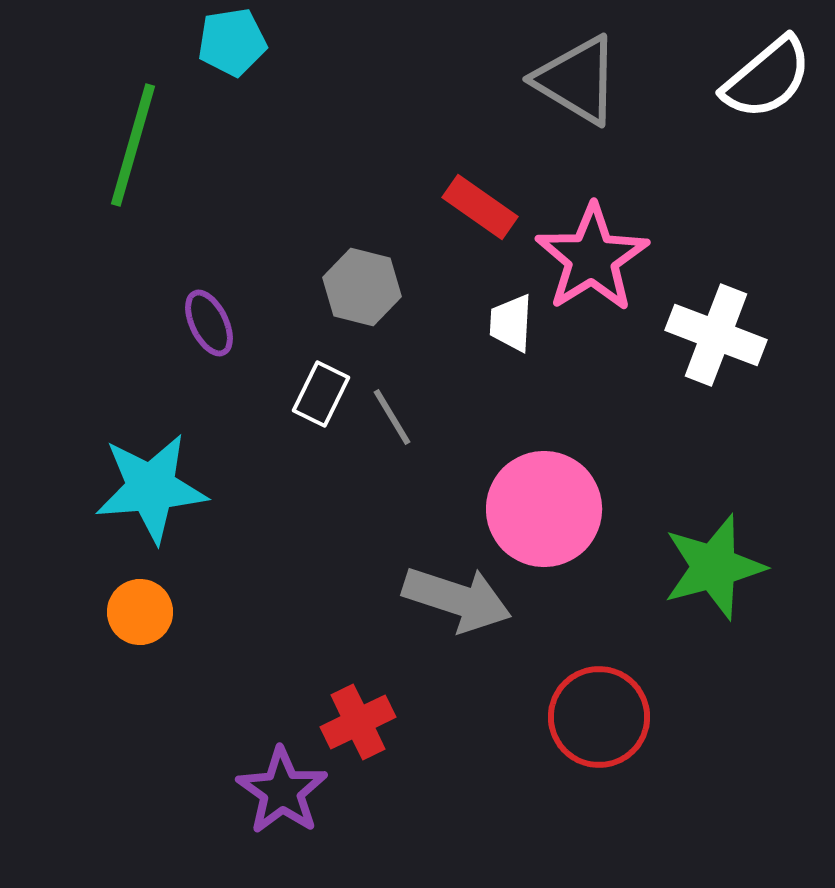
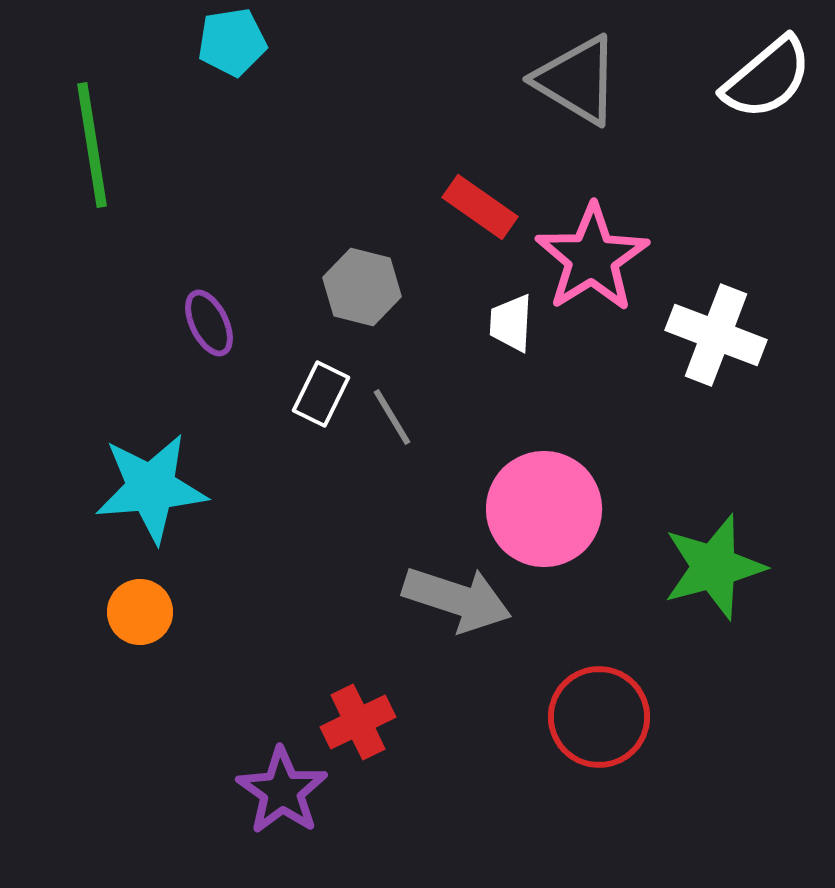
green line: moved 41 px left; rotated 25 degrees counterclockwise
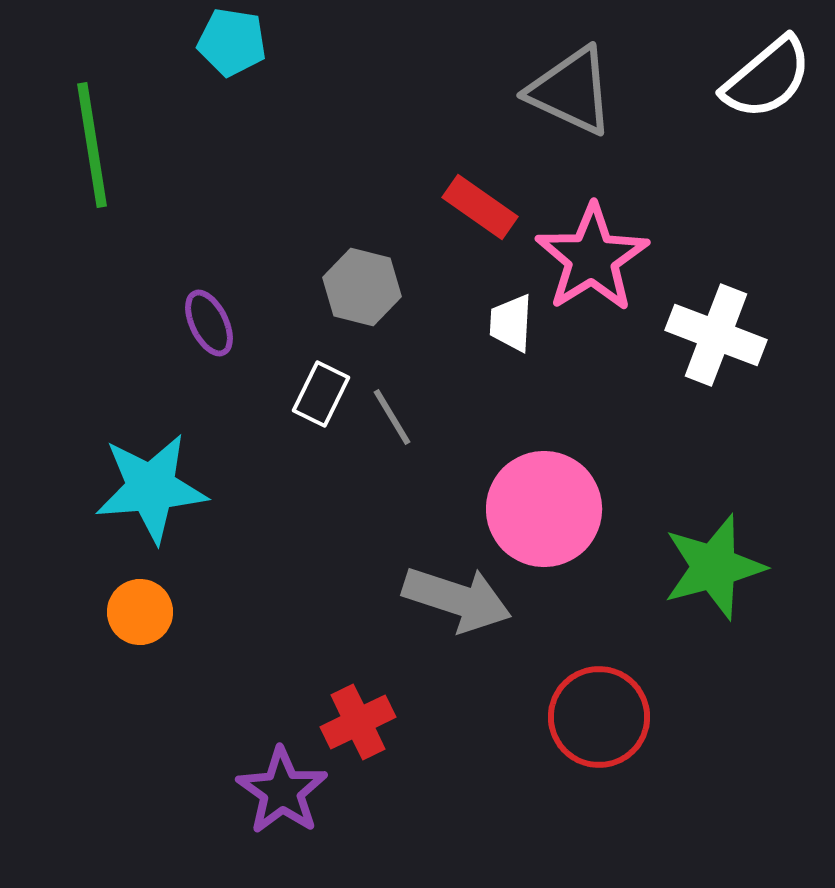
cyan pentagon: rotated 18 degrees clockwise
gray triangle: moved 6 px left, 11 px down; rotated 6 degrees counterclockwise
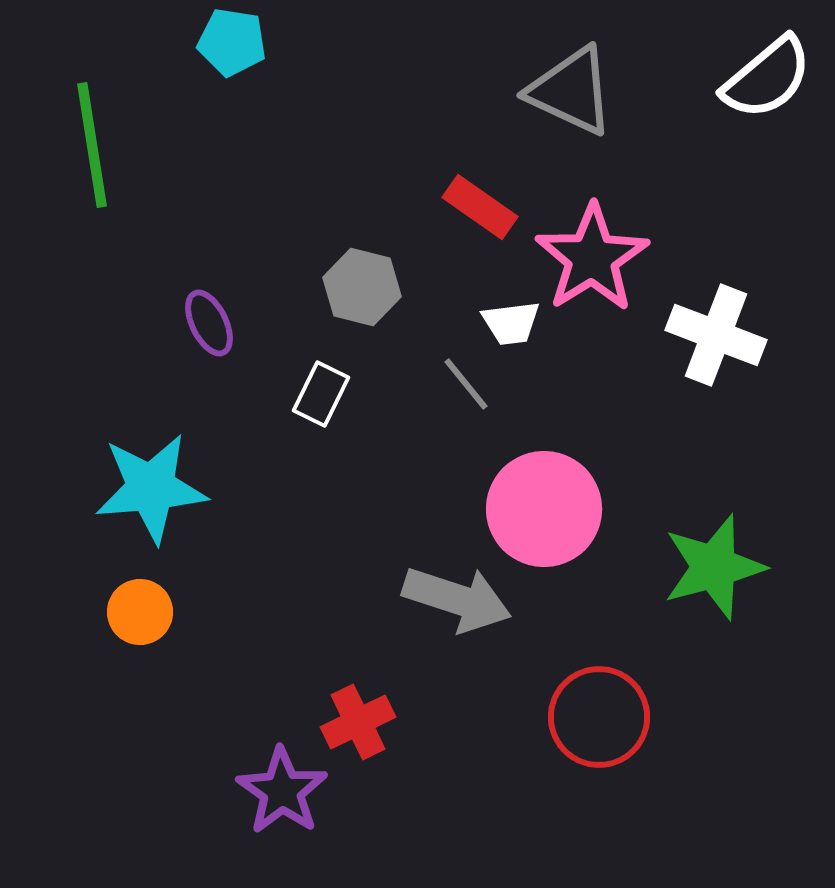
white trapezoid: rotated 100 degrees counterclockwise
gray line: moved 74 px right, 33 px up; rotated 8 degrees counterclockwise
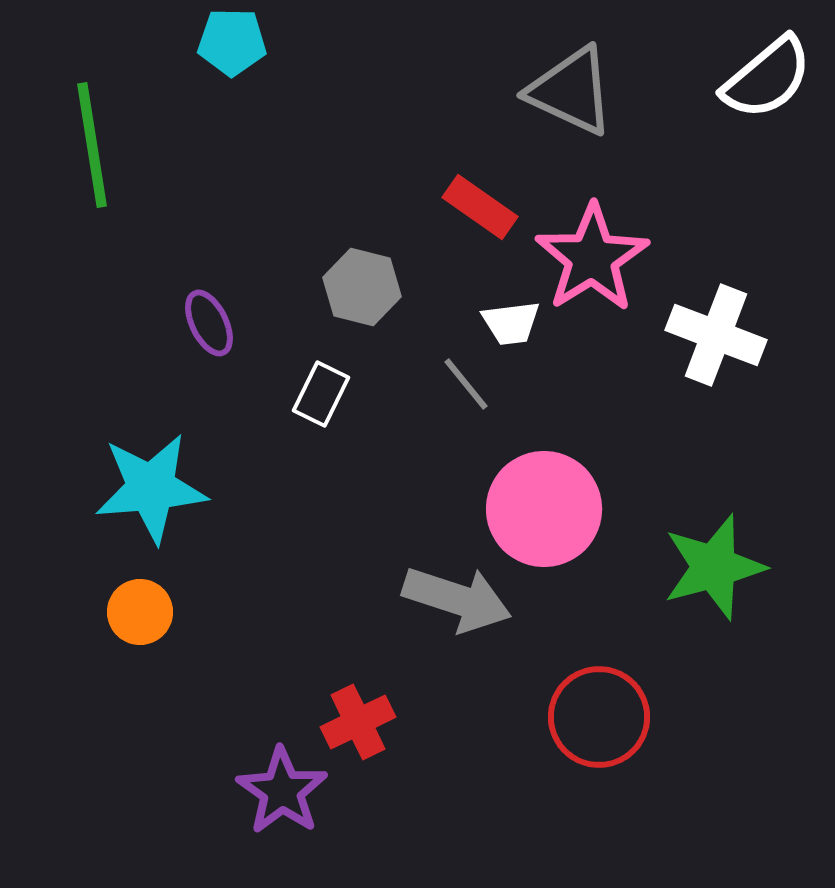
cyan pentagon: rotated 8 degrees counterclockwise
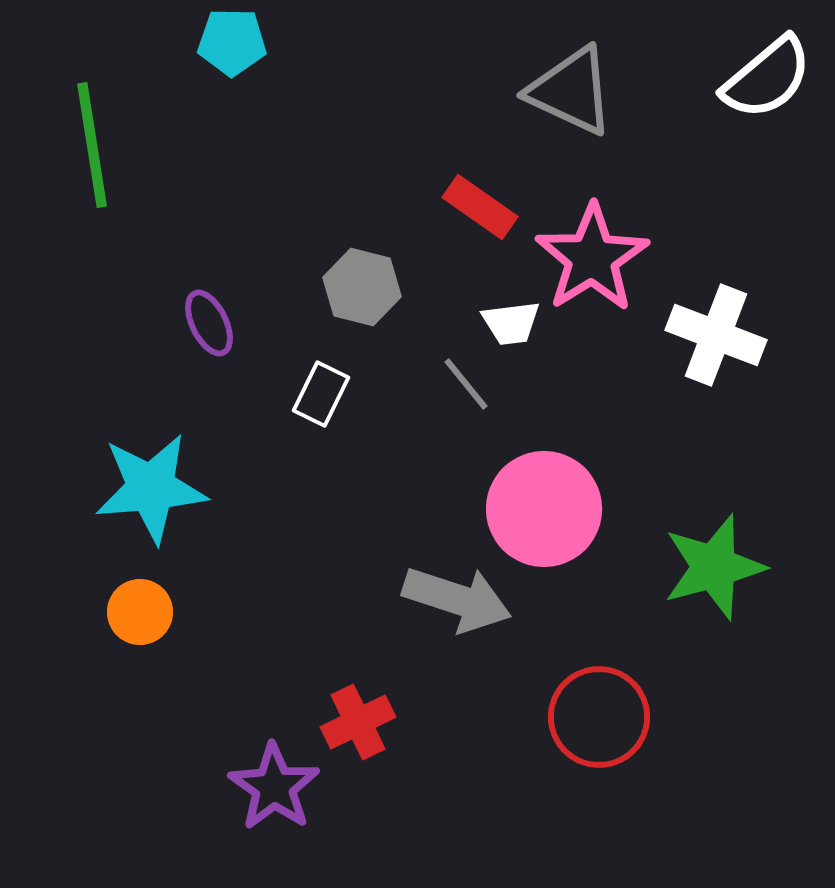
purple star: moved 8 px left, 4 px up
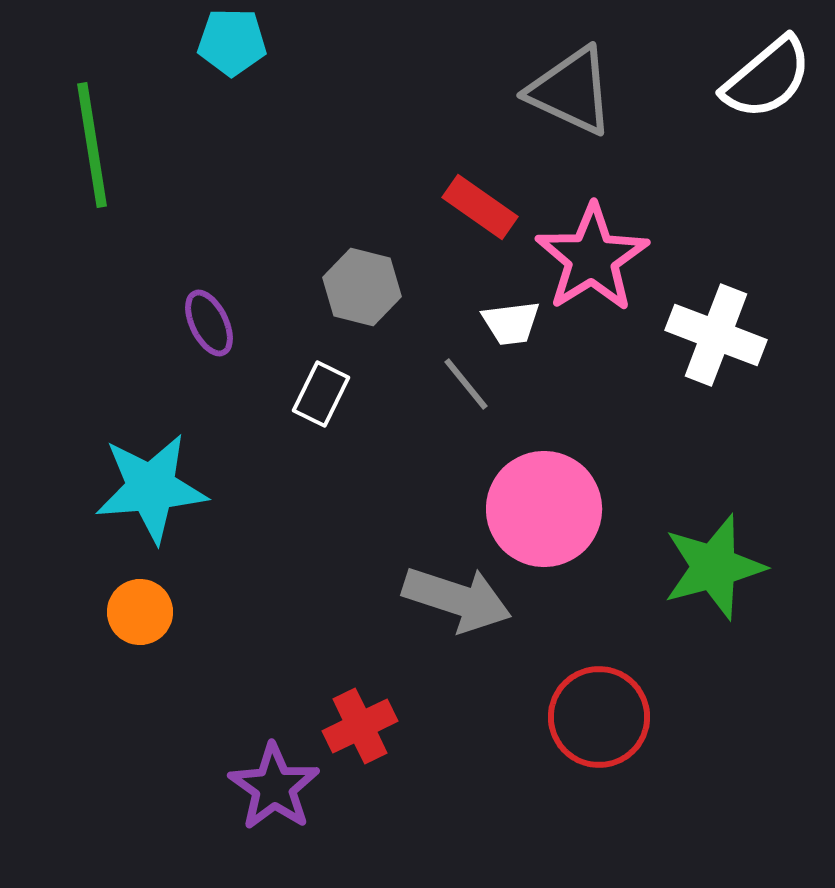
red cross: moved 2 px right, 4 px down
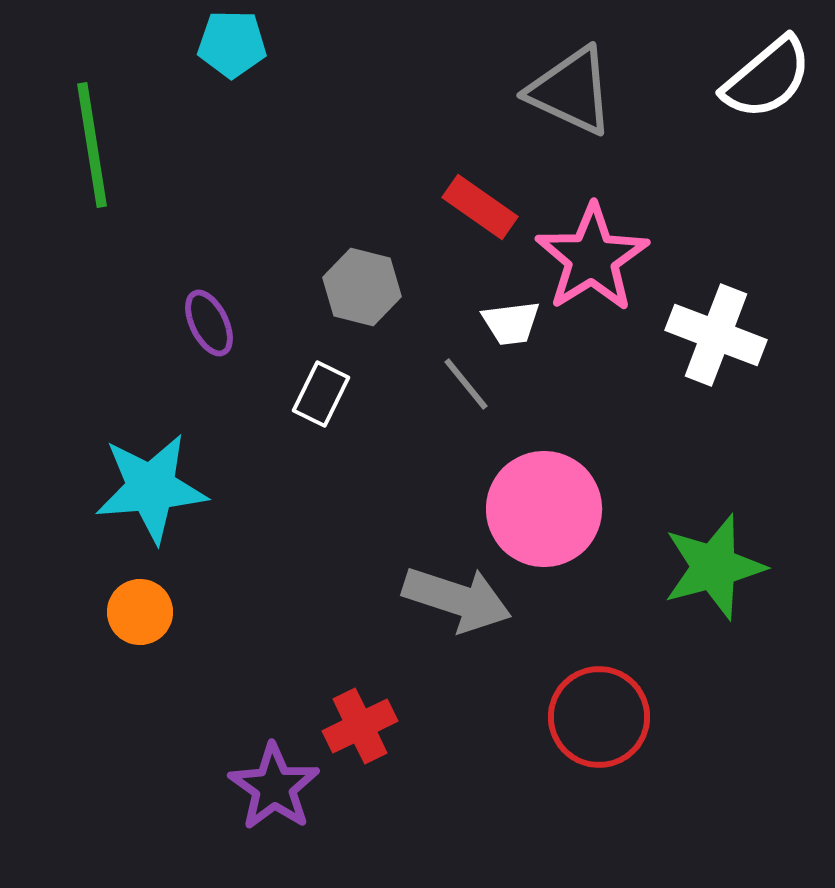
cyan pentagon: moved 2 px down
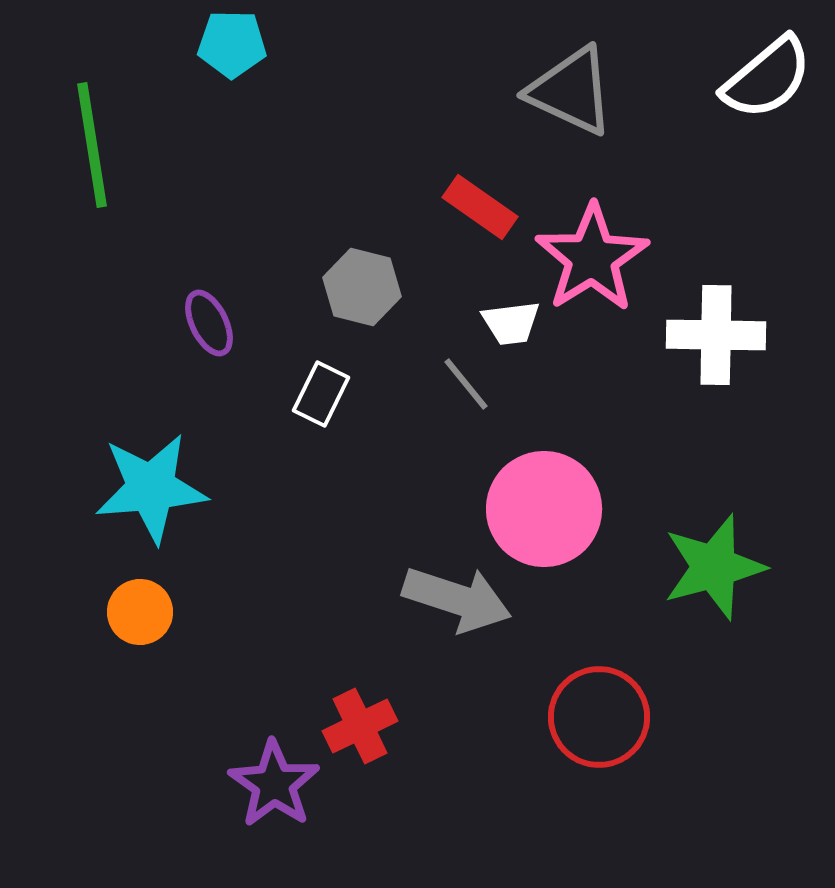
white cross: rotated 20 degrees counterclockwise
purple star: moved 3 px up
